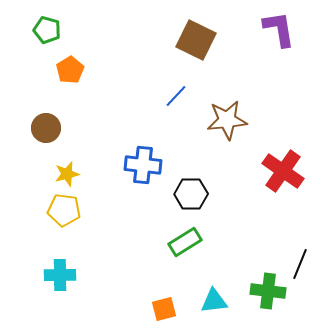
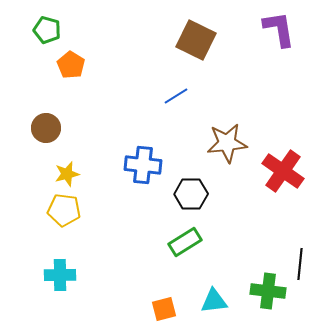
orange pentagon: moved 1 px right, 5 px up; rotated 8 degrees counterclockwise
blue line: rotated 15 degrees clockwise
brown star: moved 23 px down
black line: rotated 16 degrees counterclockwise
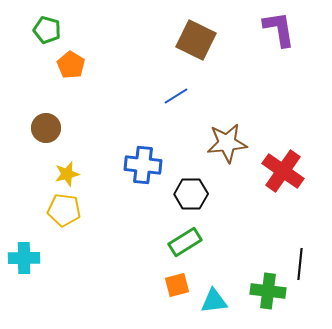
cyan cross: moved 36 px left, 17 px up
orange square: moved 13 px right, 24 px up
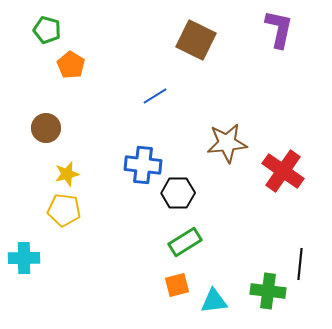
purple L-shape: rotated 21 degrees clockwise
blue line: moved 21 px left
black hexagon: moved 13 px left, 1 px up
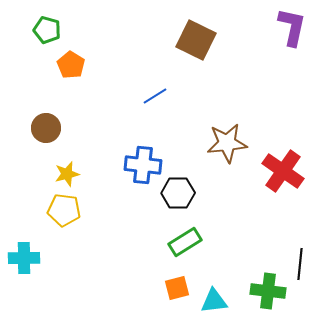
purple L-shape: moved 13 px right, 2 px up
orange square: moved 3 px down
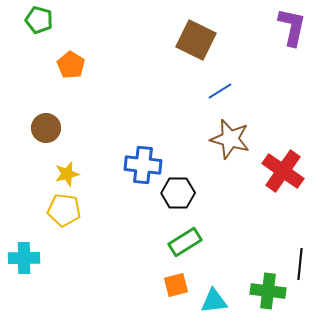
green pentagon: moved 8 px left, 10 px up
blue line: moved 65 px right, 5 px up
brown star: moved 3 px right, 4 px up; rotated 21 degrees clockwise
orange square: moved 1 px left, 3 px up
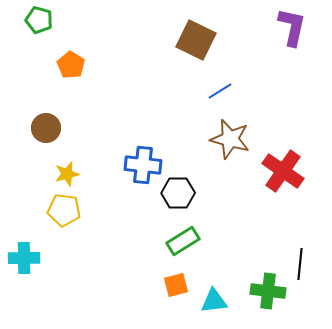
green rectangle: moved 2 px left, 1 px up
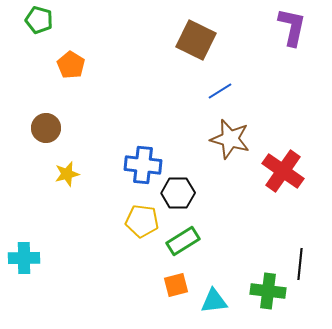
yellow pentagon: moved 78 px right, 11 px down
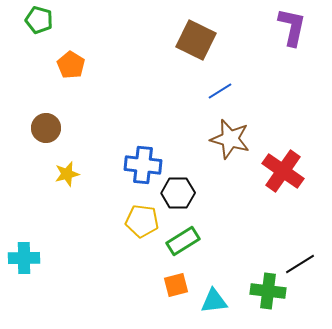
black line: rotated 52 degrees clockwise
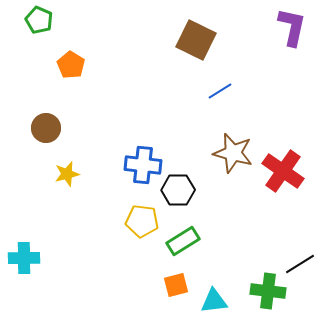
green pentagon: rotated 8 degrees clockwise
brown star: moved 3 px right, 14 px down
black hexagon: moved 3 px up
